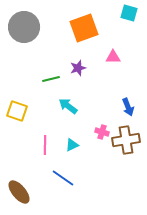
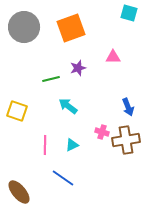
orange square: moved 13 px left
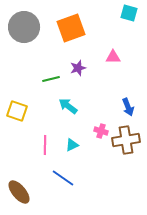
pink cross: moved 1 px left, 1 px up
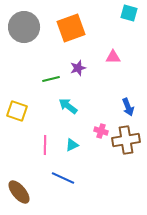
blue line: rotated 10 degrees counterclockwise
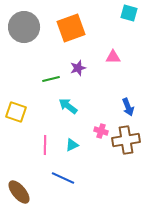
yellow square: moved 1 px left, 1 px down
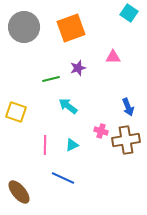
cyan square: rotated 18 degrees clockwise
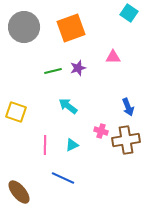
green line: moved 2 px right, 8 px up
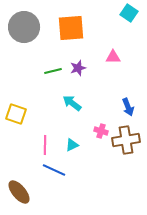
orange square: rotated 16 degrees clockwise
cyan arrow: moved 4 px right, 3 px up
yellow square: moved 2 px down
blue line: moved 9 px left, 8 px up
